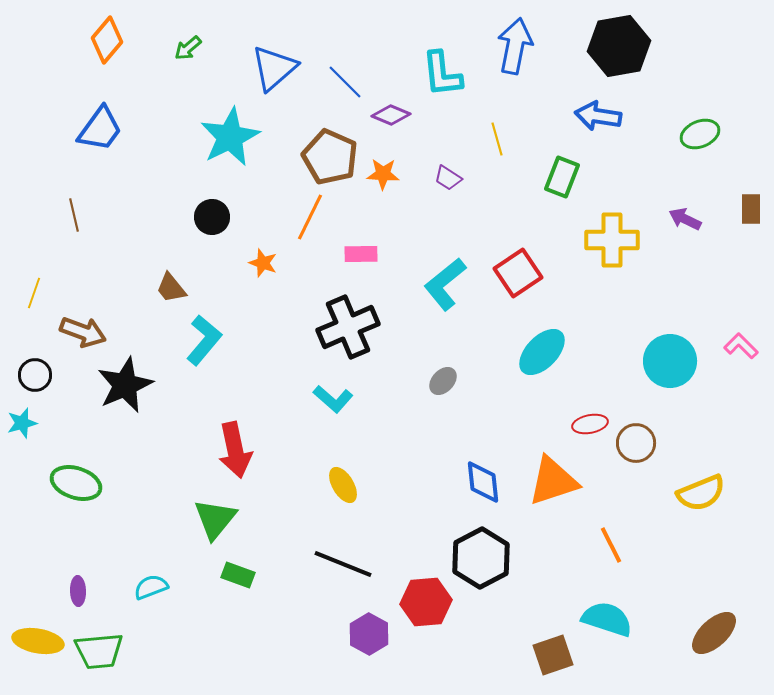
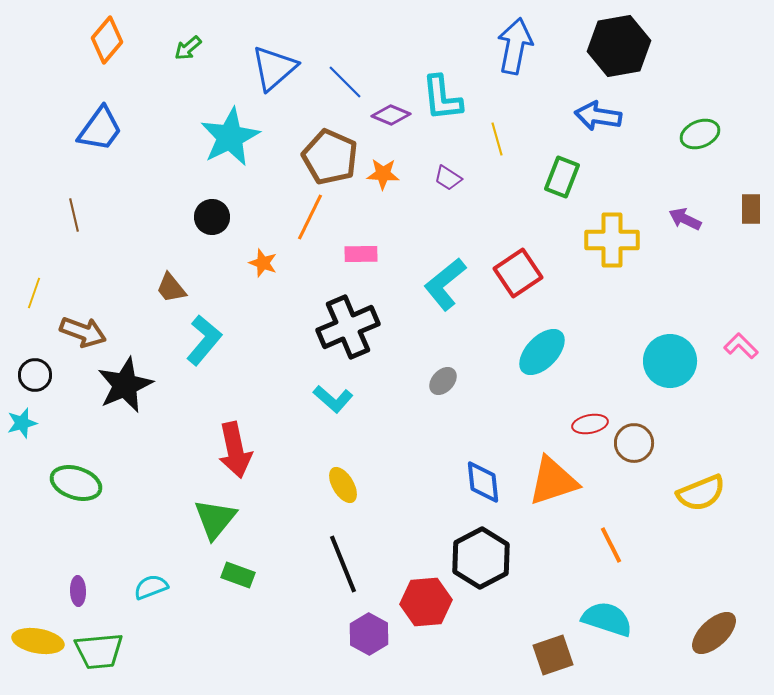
cyan L-shape at (442, 74): moved 24 px down
brown circle at (636, 443): moved 2 px left
black line at (343, 564): rotated 46 degrees clockwise
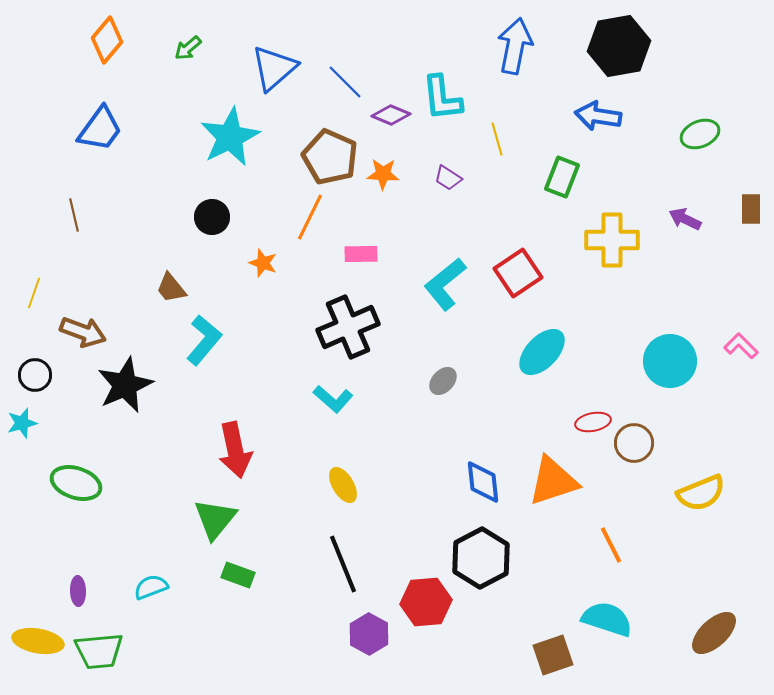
red ellipse at (590, 424): moved 3 px right, 2 px up
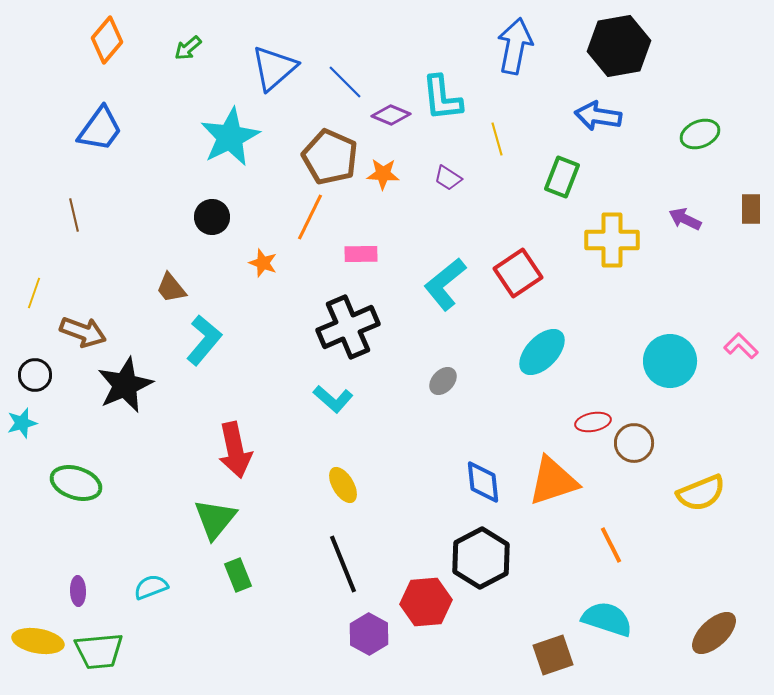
green rectangle at (238, 575): rotated 48 degrees clockwise
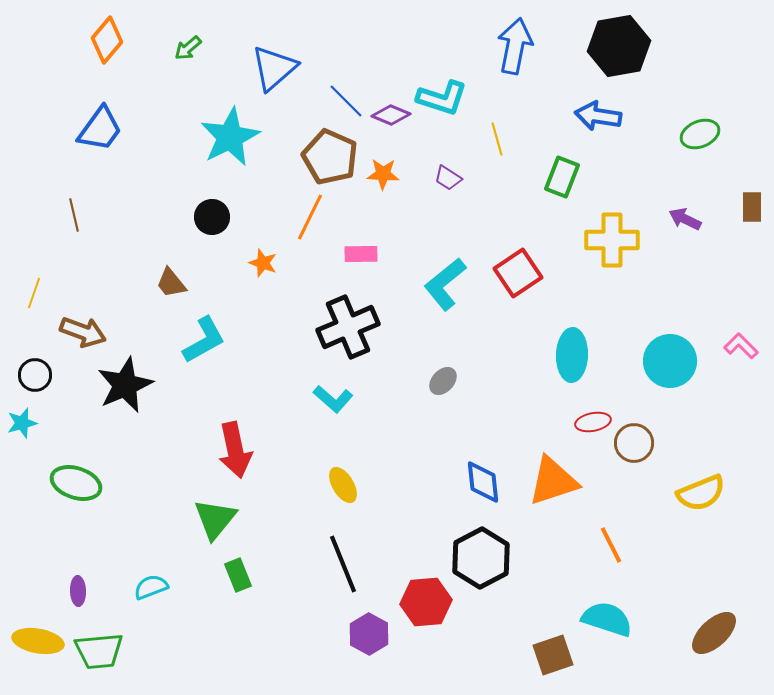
blue line at (345, 82): moved 1 px right, 19 px down
cyan L-shape at (442, 98): rotated 66 degrees counterclockwise
brown rectangle at (751, 209): moved 1 px right, 2 px up
brown trapezoid at (171, 288): moved 5 px up
cyan L-shape at (204, 340): rotated 21 degrees clockwise
cyan ellipse at (542, 352): moved 30 px right, 3 px down; rotated 42 degrees counterclockwise
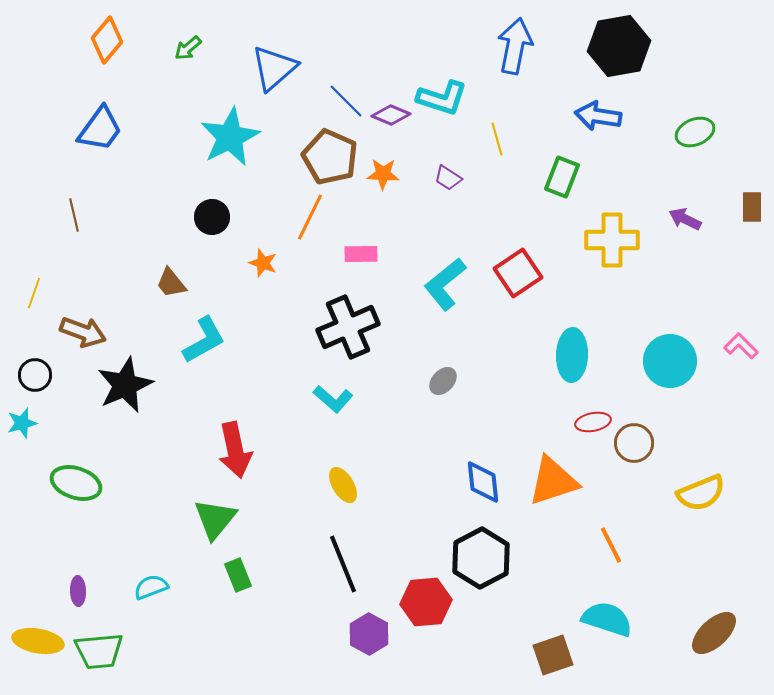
green ellipse at (700, 134): moved 5 px left, 2 px up
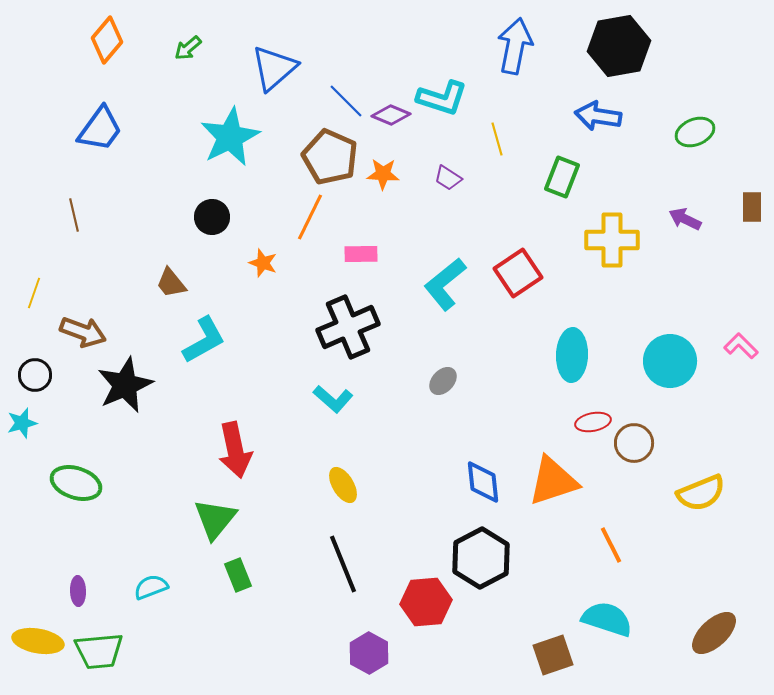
purple hexagon at (369, 634): moved 19 px down
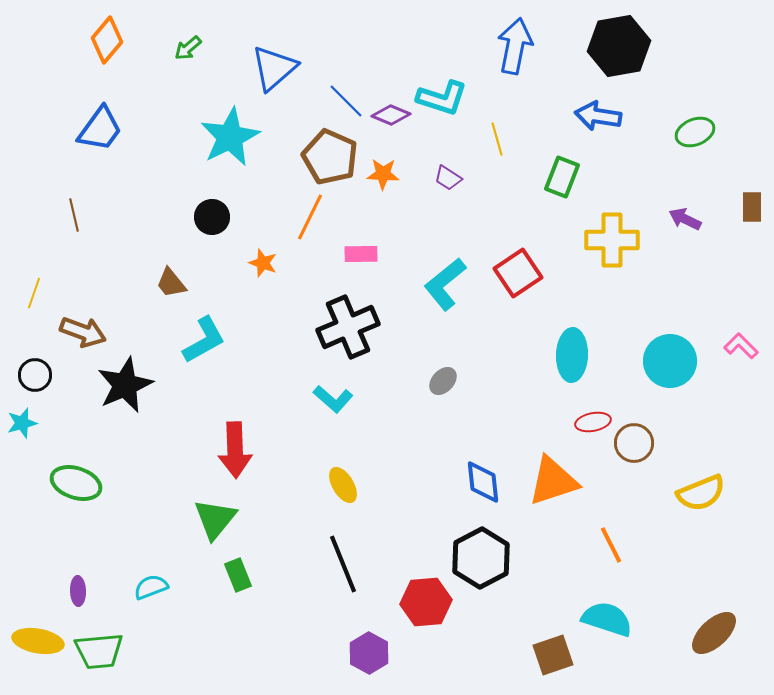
red arrow at (235, 450): rotated 10 degrees clockwise
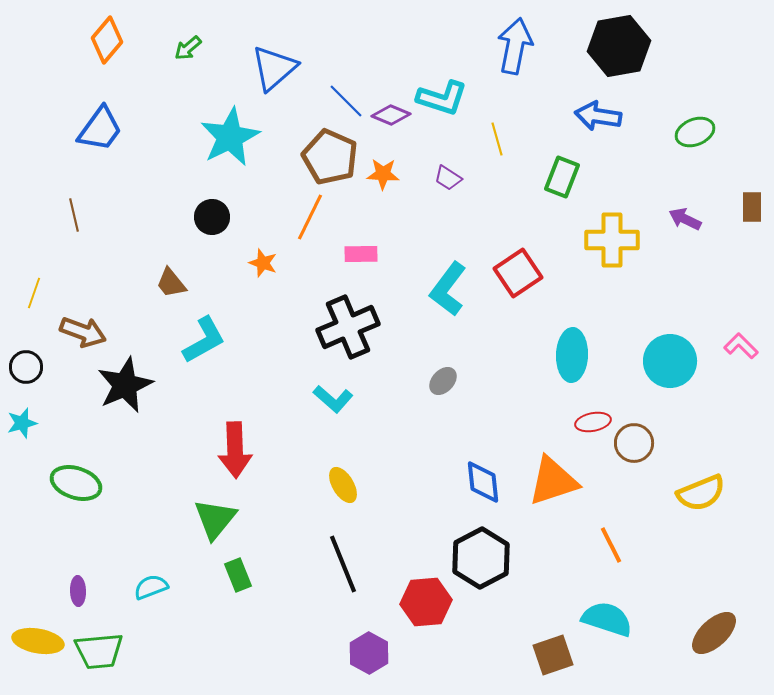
cyan L-shape at (445, 284): moved 3 px right, 5 px down; rotated 14 degrees counterclockwise
black circle at (35, 375): moved 9 px left, 8 px up
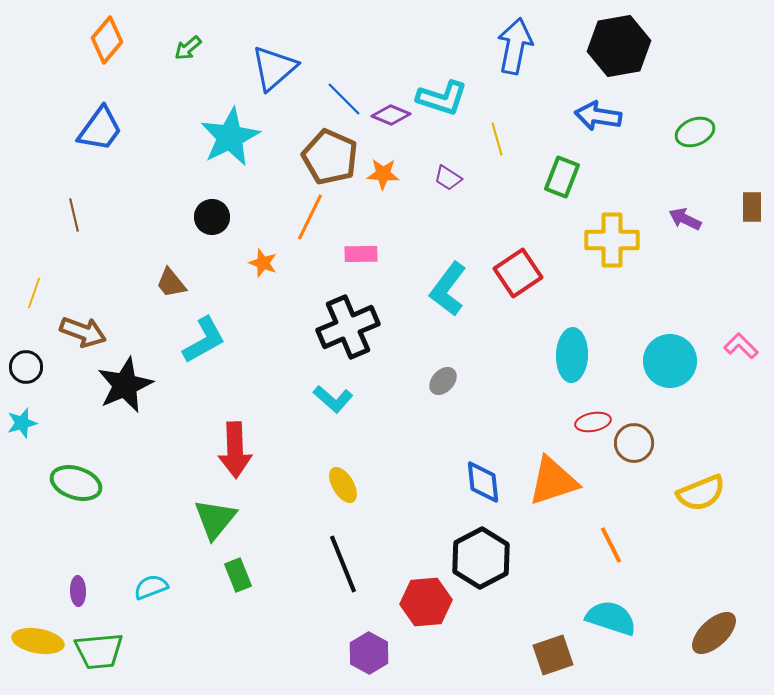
blue line at (346, 101): moved 2 px left, 2 px up
cyan semicircle at (607, 619): moved 4 px right, 1 px up
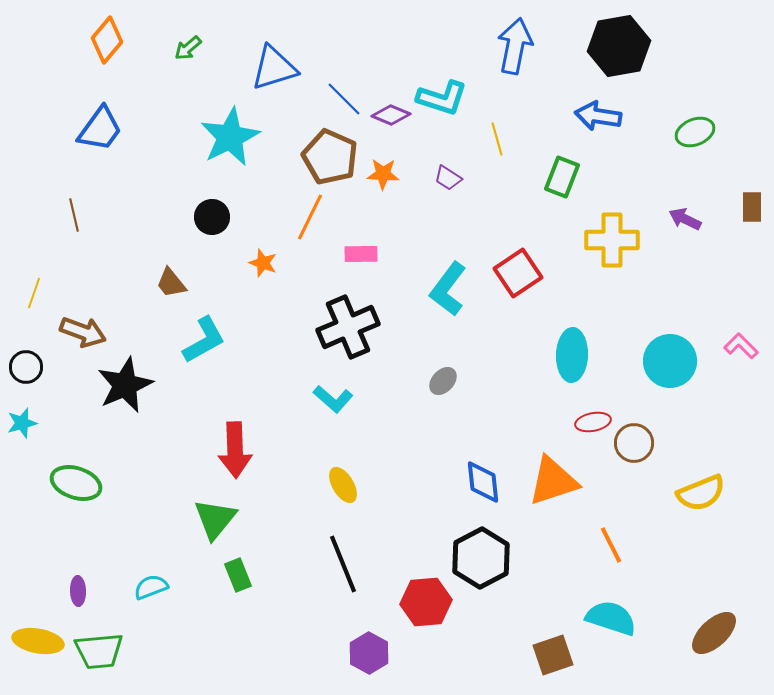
blue triangle at (274, 68): rotated 24 degrees clockwise
